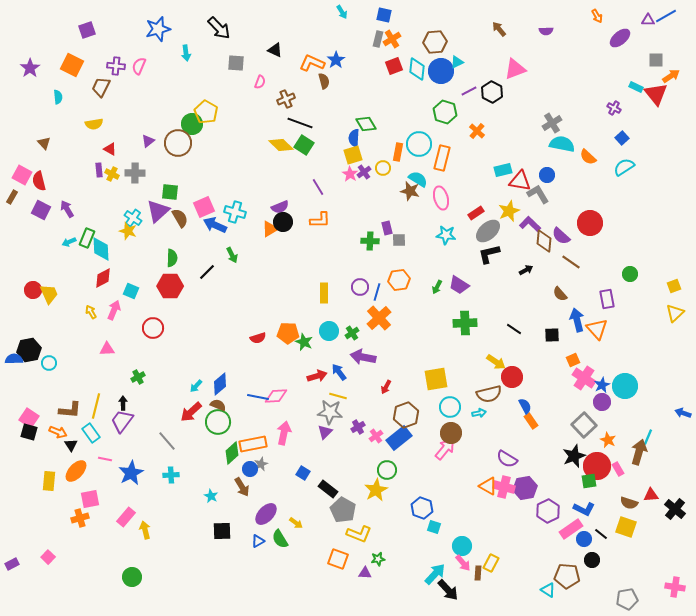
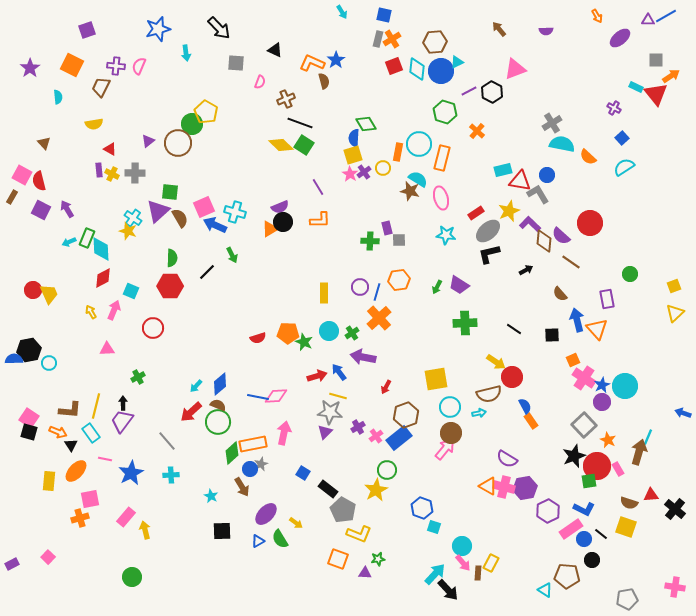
cyan triangle at (548, 590): moved 3 px left
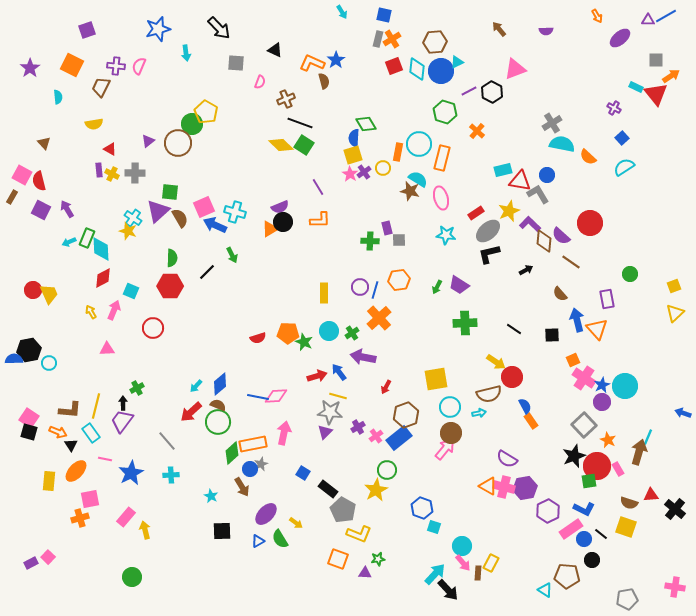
blue line at (377, 292): moved 2 px left, 2 px up
green cross at (138, 377): moved 1 px left, 11 px down
purple rectangle at (12, 564): moved 19 px right, 1 px up
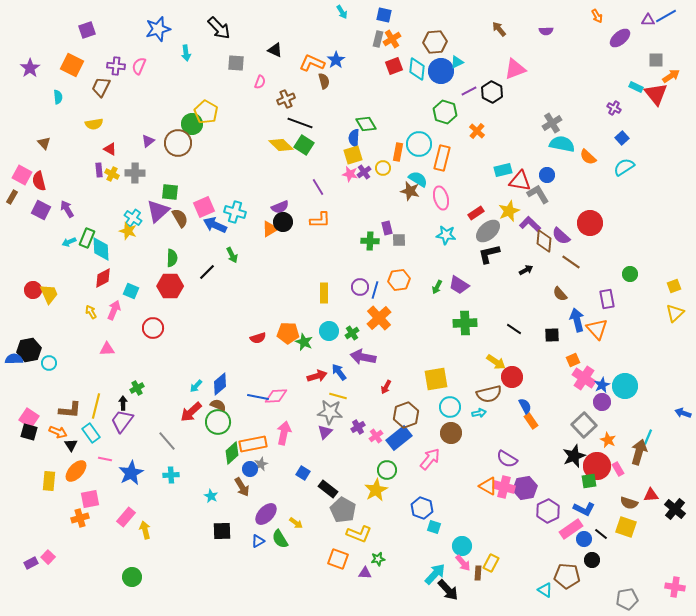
pink star at (350, 174): rotated 21 degrees counterclockwise
pink arrow at (445, 449): moved 15 px left, 10 px down
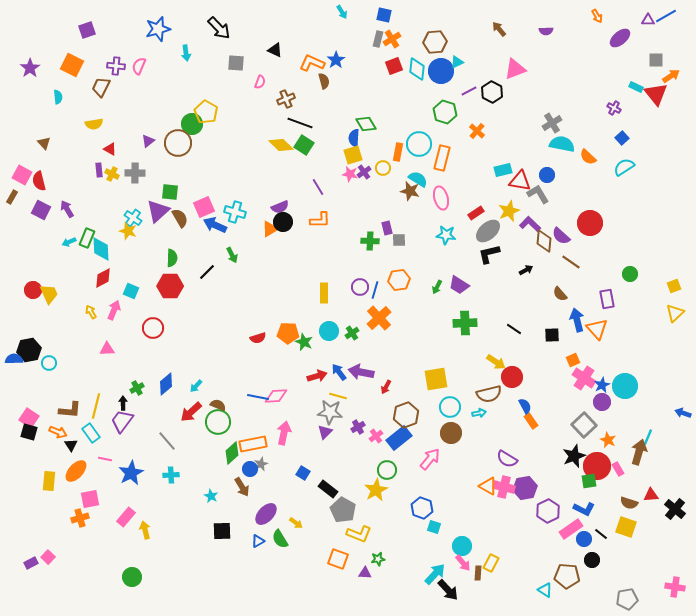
purple arrow at (363, 357): moved 2 px left, 15 px down
blue diamond at (220, 384): moved 54 px left
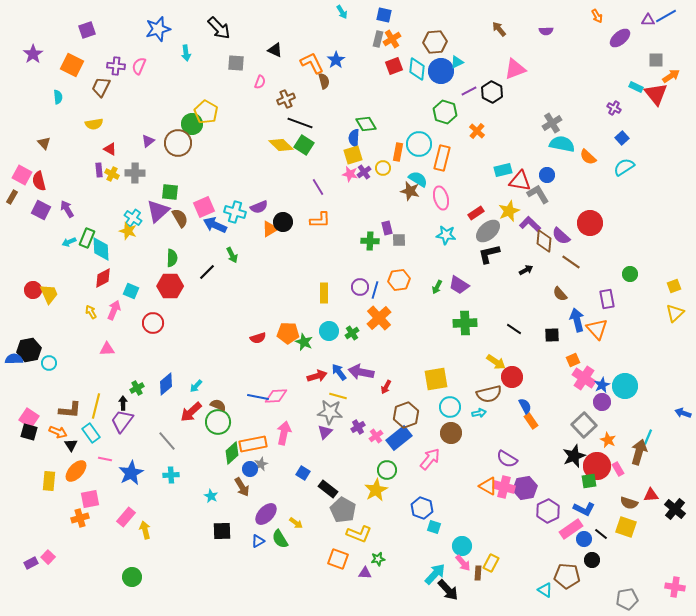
orange L-shape at (312, 63): rotated 40 degrees clockwise
purple star at (30, 68): moved 3 px right, 14 px up
purple semicircle at (280, 207): moved 21 px left
red circle at (153, 328): moved 5 px up
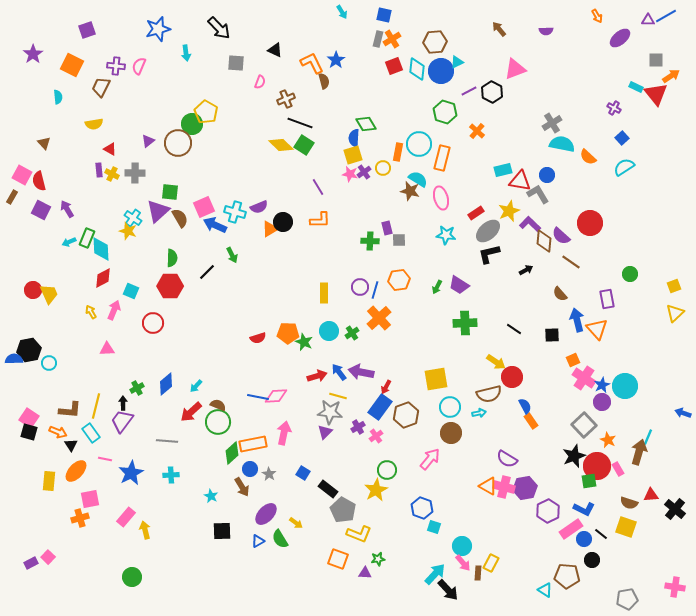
blue rectangle at (399, 438): moved 19 px left, 31 px up; rotated 15 degrees counterclockwise
gray line at (167, 441): rotated 45 degrees counterclockwise
gray star at (261, 464): moved 8 px right, 10 px down; rotated 16 degrees counterclockwise
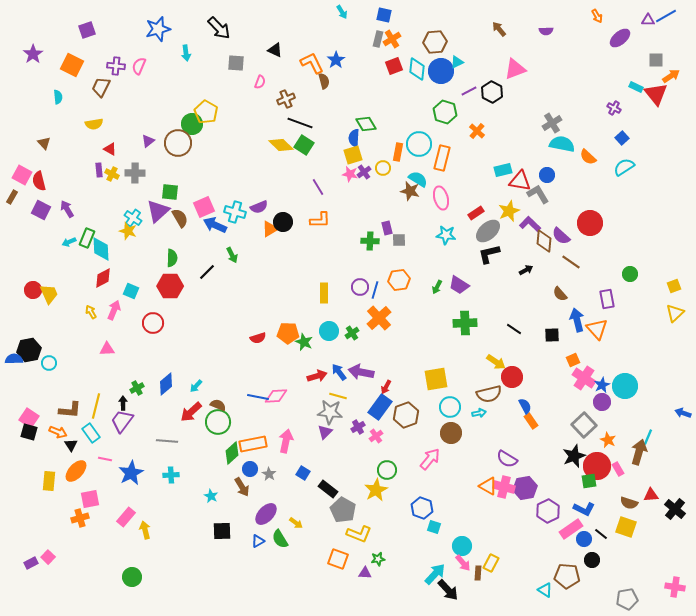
pink arrow at (284, 433): moved 2 px right, 8 px down
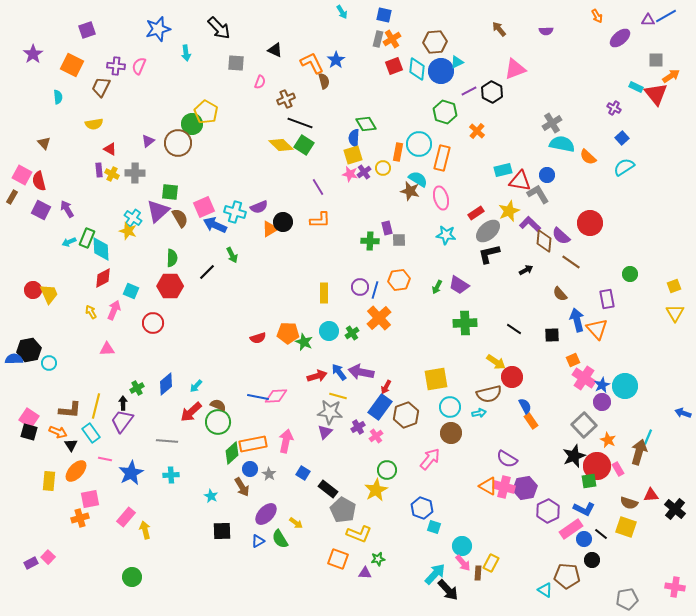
yellow triangle at (675, 313): rotated 18 degrees counterclockwise
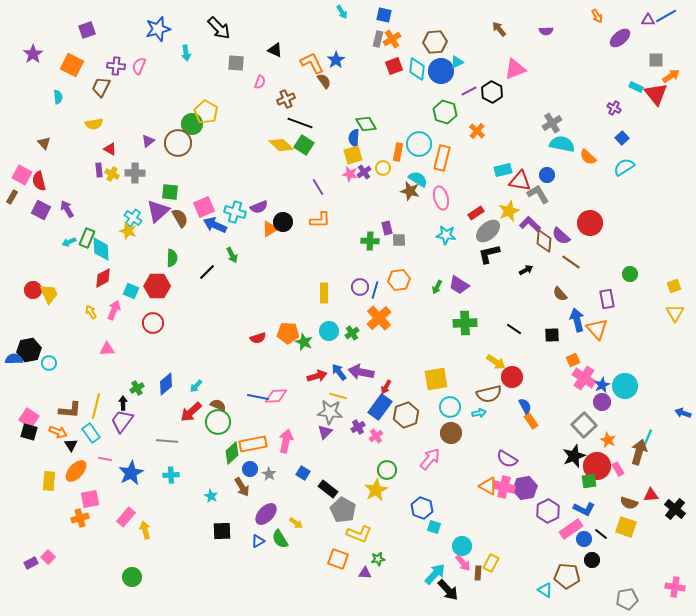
brown semicircle at (324, 81): rotated 21 degrees counterclockwise
red hexagon at (170, 286): moved 13 px left
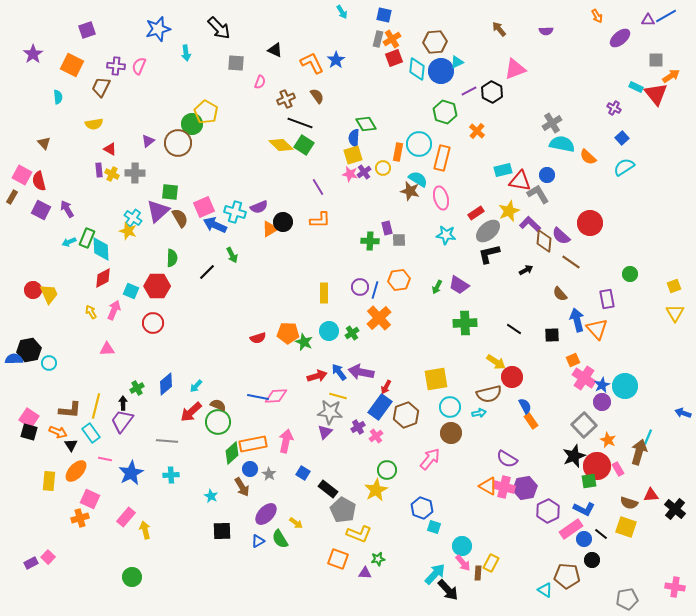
red square at (394, 66): moved 8 px up
brown semicircle at (324, 81): moved 7 px left, 15 px down
pink square at (90, 499): rotated 36 degrees clockwise
